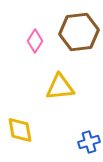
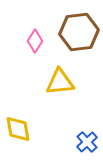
yellow triangle: moved 5 px up
yellow diamond: moved 2 px left, 1 px up
blue cross: moved 2 px left; rotated 25 degrees counterclockwise
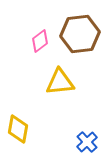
brown hexagon: moved 1 px right, 2 px down
pink diamond: moved 5 px right; rotated 20 degrees clockwise
yellow diamond: rotated 20 degrees clockwise
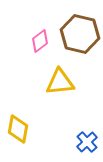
brown hexagon: rotated 21 degrees clockwise
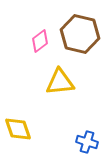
yellow diamond: rotated 28 degrees counterclockwise
blue cross: rotated 30 degrees counterclockwise
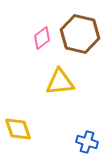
pink diamond: moved 2 px right, 3 px up
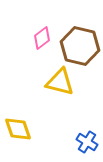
brown hexagon: moved 12 px down
yellow triangle: rotated 20 degrees clockwise
blue cross: rotated 15 degrees clockwise
